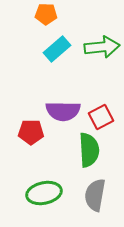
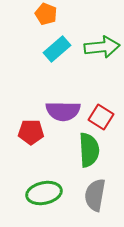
orange pentagon: rotated 20 degrees clockwise
red square: rotated 30 degrees counterclockwise
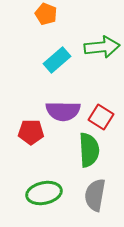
cyan rectangle: moved 11 px down
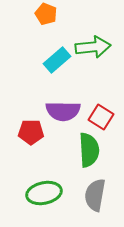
green arrow: moved 9 px left
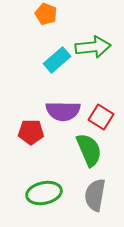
green semicircle: rotated 20 degrees counterclockwise
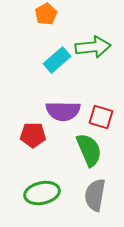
orange pentagon: rotated 20 degrees clockwise
red square: rotated 15 degrees counterclockwise
red pentagon: moved 2 px right, 3 px down
green ellipse: moved 2 px left
